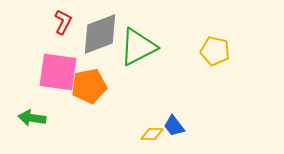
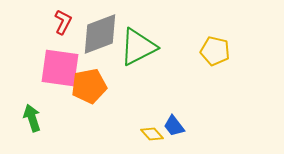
pink square: moved 2 px right, 4 px up
green arrow: rotated 64 degrees clockwise
yellow diamond: rotated 45 degrees clockwise
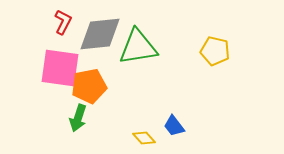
gray diamond: rotated 15 degrees clockwise
green triangle: rotated 18 degrees clockwise
green arrow: moved 46 px right; rotated 144 degrees counterclockwise
yellow diamond: moved 8 px left, 4 px down
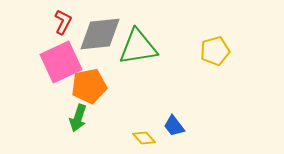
yellow pentagon: rotated 28 degrees counterclockwise
pink square: moved 1 px right, 6 px up; rotated 33 degrees counterclockwise
